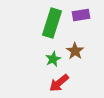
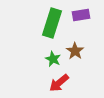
green star: rotated 21 degrees counterclockwise
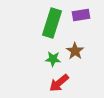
green star: rotated 21 degrees counterclockwise
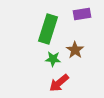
purple rectangle: moved 1 px right, 1 px up
green rectangle: moved 4 px left, 6 px down
brown star: moved 1 px up
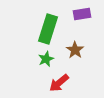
green star: moved 7 px left; rotated 28 degrees counterclockwise
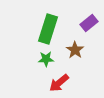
purple rectangle: moved 7 px right, 9 px down; rotated 30 degrees counterclockwise
green star: rotated 21 degrees clockwise
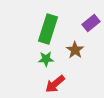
purple rectangle: moved 2 px right
red arrow: moved 4 px left, 1 px down
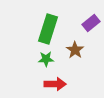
red arrow: rotated 140 degrees counterclockwise
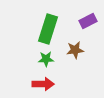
purple rectangle: moved 3 px left, 2 px up; rotated 12 degrees clockwise
brown star: rotated 30 degrees clockwise
red arrow: moved 12 px left
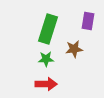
purple rectangle: rotated 54 degrees counterclockwise
brown star: moved 1 px left, 1 px up
red arrow: moved 3 px right
